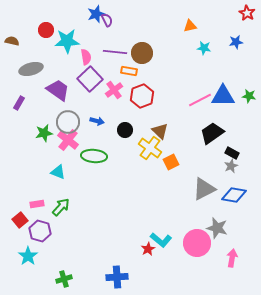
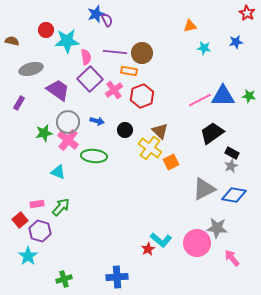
gray star at (217, 228): rotated 10 degrees counterclockwise
pink arrow at (232, 258): rotated 48 degrees counterclockwise
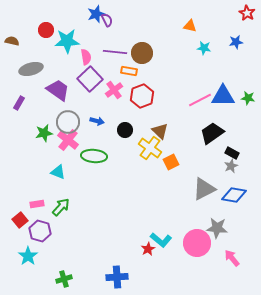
orange triangle at (190, 26): rotated 24 degrees clockwise
green star at (249, 96): moved 1 px left, 2 px down
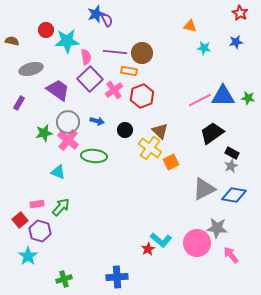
red star at (247, 13): moved 7 px left
pink arrow at (232, 258): moved 1 px left, 3 px up
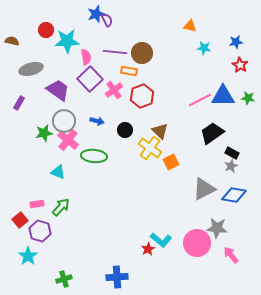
red star at (240, 13): moved 52 px down
gray circle at (68, 122): moved 4 px left, 1 px up
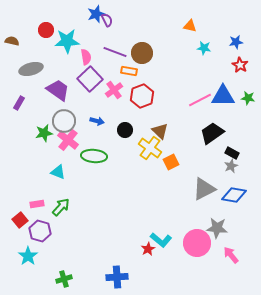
purple line at (115, 52): rotated 15 degrees clockwise
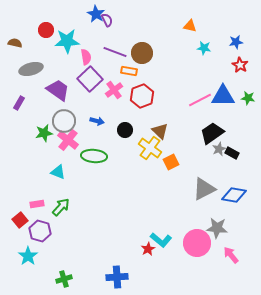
blue star at (96, 14): rotated 24 degrees counterclockwise
brown semicircle at (12, 41): moved 3 px right, 2 px down
gray star at (231, 166): moved 12 px left, 17 px up
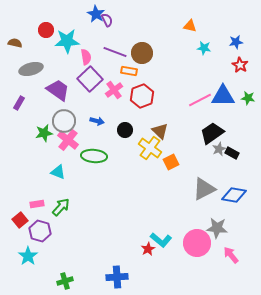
green cross at (64, 279): moved 1 px right, 2 px down
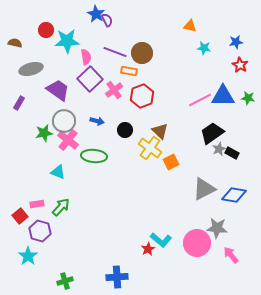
red square at (20, 220): moved 4 px up
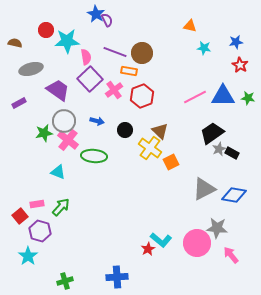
pink line at (200, 100): moved 5 px left, 3 px up
purple rectangle at (19, 103): rotated 32 degrees clockwise
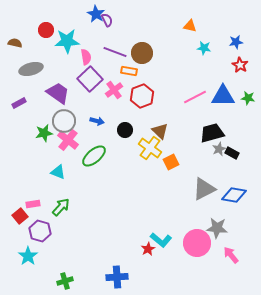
purple trapezoid at (58, 90): moved 3 px down
black trapezoid at (212, 133): rotated 20 degrees clockwise
green ellipse at (94, 156): rotated 45 degrees counterclockwise
pink rectangle at (37, 204): moved 4 px left
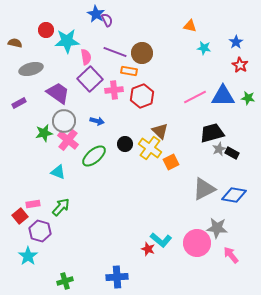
blue star at (236, 42): rotated 24 degrees counterclockwise
pink cross at (114, 90): rotated 30 degrees clockwise
black circle at (125, 130): moved 14 px down
red star at (148, 249): rotated 24 degrees counterclockwise
